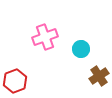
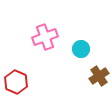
red hexagon: moved 1 px right, 1 px down; rotated 15 degrees counterclockwise
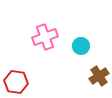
cyan circle: moved 3 px up
red hexagon: rotated 15 degrees counterclockwise
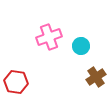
pink cross: moved 4 px right
brown cross: moved 3 px left, 1 px down
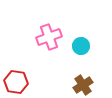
brown cross: moved 13 px left, 8 px down
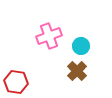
pink cross: moved 1 px up
brown cross: moved 6 px left, 14 px up; rotated 12 degrees counterclockwise
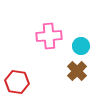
pink cross: rotated 15 degrees clockwise
red hexagon: moved 1 px right
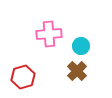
pink cross: moved 2 px up
red hexagon: moved 6 px right, 5 px up; rotated 25 degrees counterclockwise
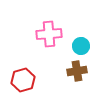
brown cross: rotated 36 degrees clockwise
red hexagon: moved 3 px down
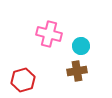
pink cross: rotated 20 degrees clockwise
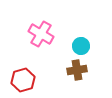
pink cross: moved 8 px left; rotated 15 degrees clockwise
brown cross: moved 1 px up
